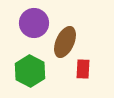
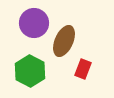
brown ellipse: moved 1 px left, 1 px up
red rectangle: rotated 18 degrees clockwise
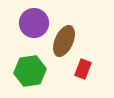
green hexagon: rotated 24 degrees clockwise
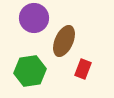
purple circle: moved 5 px up
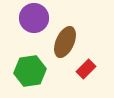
brown ellipse: moved 1 px right, 1 px down
red rectangle: moved 3 px right; rotated 24 degrees clockwise
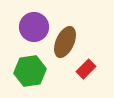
purple circle: moved 9 px down
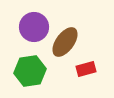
brown ellipse: rotated 12 degrees clockwise
red rectangle: rotated 30 degrees clockwise
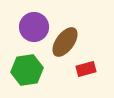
green hexagon: moved 3 px left, 1 px up
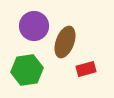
purple circle: moved 1 px up
brown ellipse: rotated 16 degrees counterclockwise
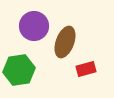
green hexagon: moved 8 px left
